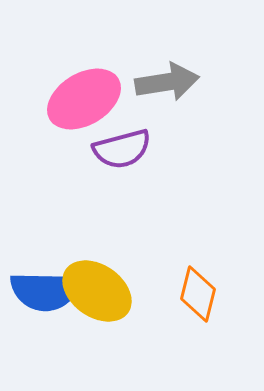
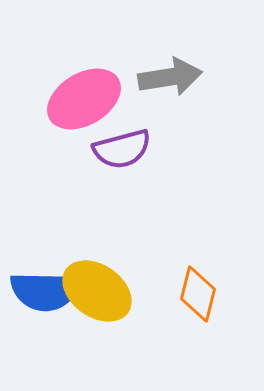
gray arrow: moved 3 px right, 5 px up
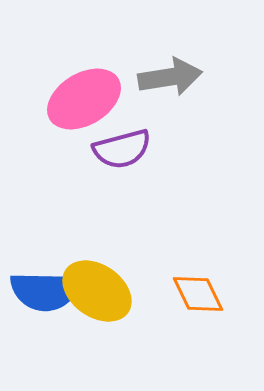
orange diamond: rotated 40 degrees counterclockwise
